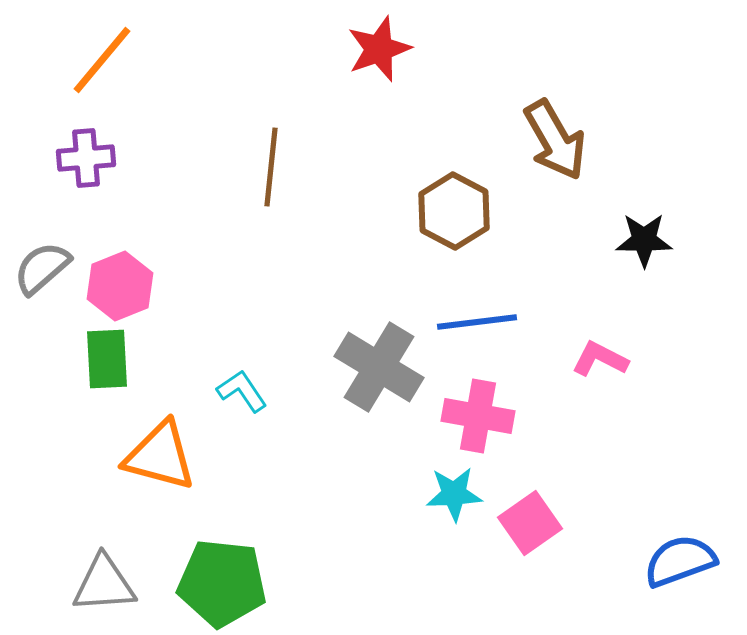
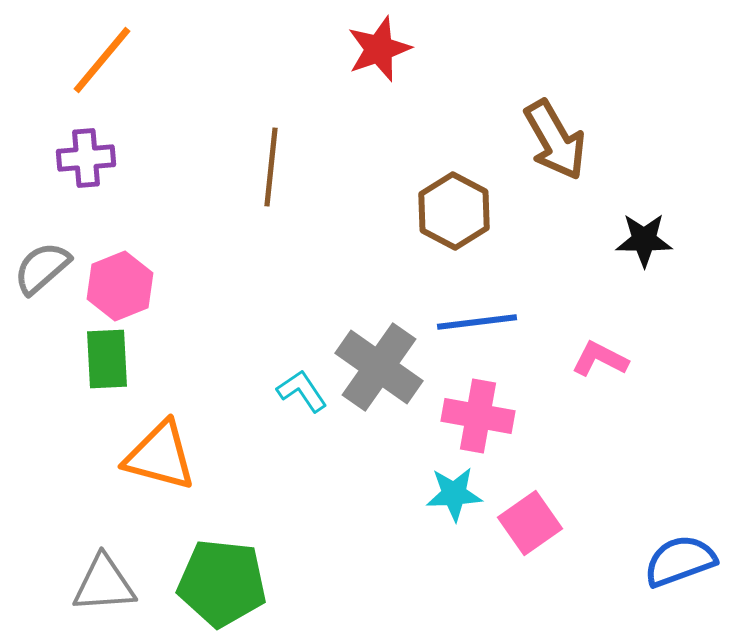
gray cross: rotated 4 degrees clockwise
cyan L-shape: moved 60 px right
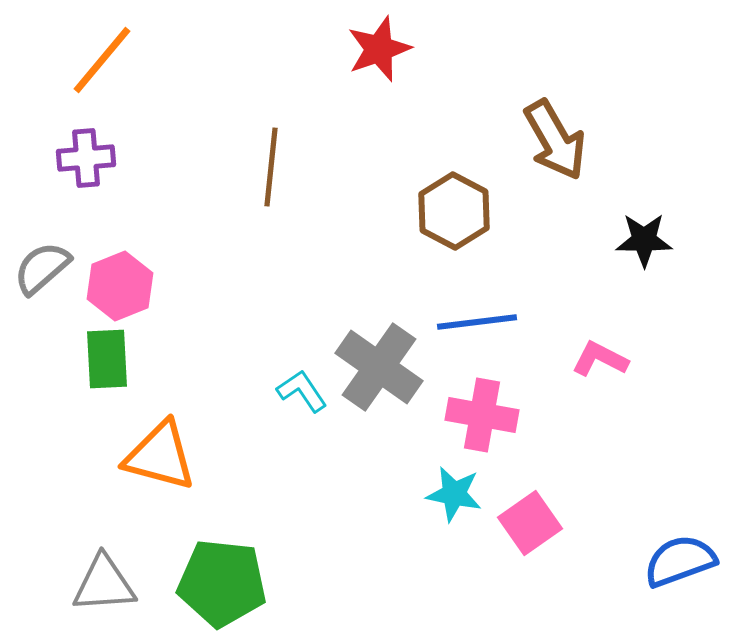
pink cross: moved 4 px right, 1 px up
cyan star: rotated 14 degrees clockwise
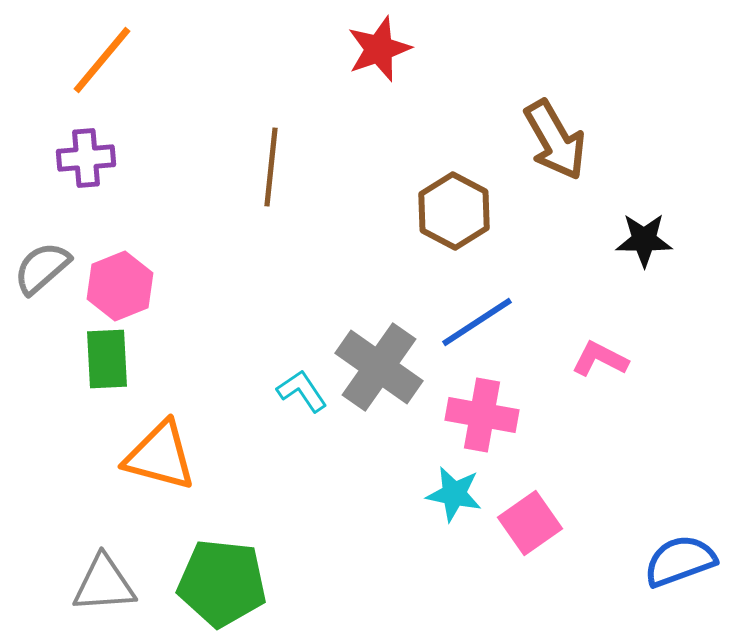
blue line: rotated 26 degrees counterclockwise
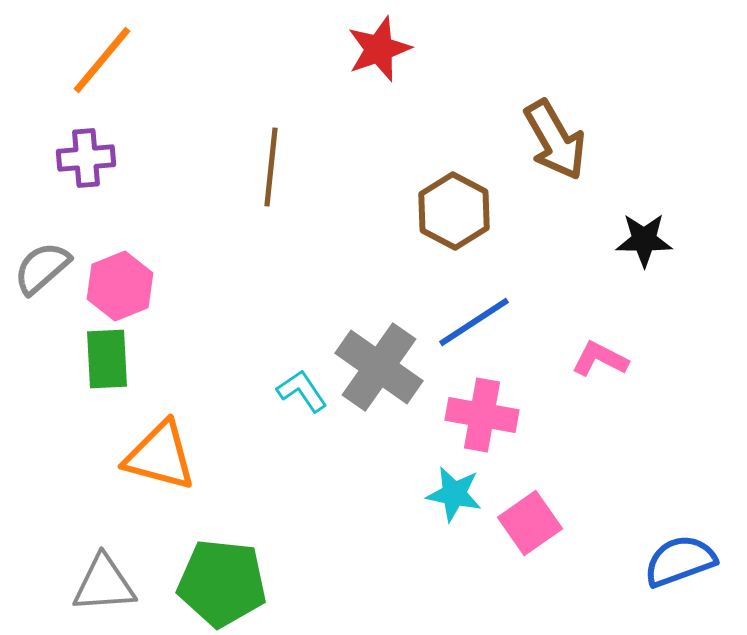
blue line: moved 3 px left
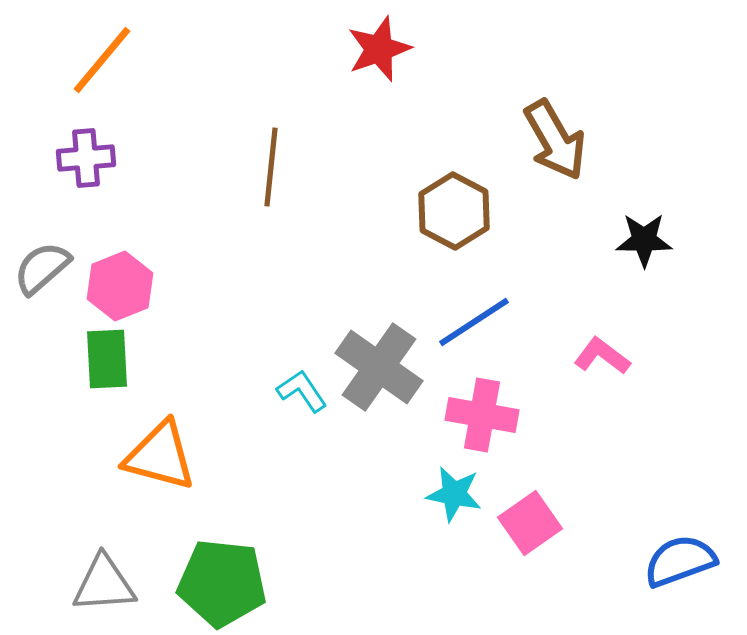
pink L-shape: moved 2 px right, 3 px up; rotated 10 degrees clockwise
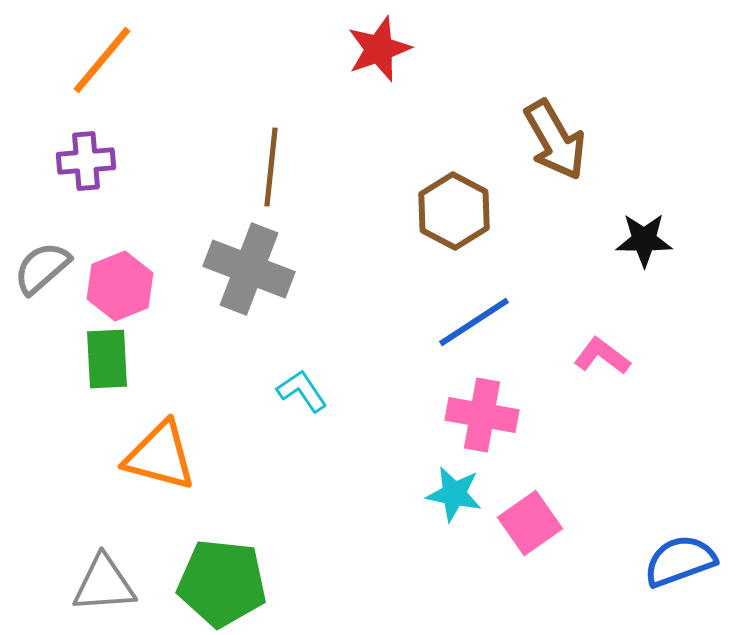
purple cross: moved 3 px down
gray cross: moved 130 px left, 98 px up; rotated 14 degrees counterclockwise
